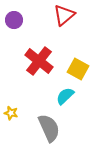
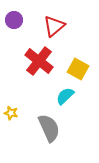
red triangle: moved 10 px left, 11 px down
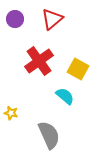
purple circle: moved 1 px right, 1 px up
red triangle: moved 2 px left, 7 px up
red cross: rotated 16 degrees clockwise
cyan semicircle: rotated 84 degrees clockwise
gray semicircle: moved 7 px down
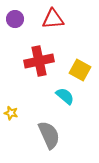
red triangle: moved 1 px right; rotated 35 degrees clockwise
red cross: rotated 24 degrees clockwise
yellow square: moved 2 px right, 1 px down
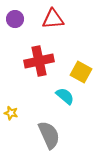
yellow square: moved 1 px right, 2 px down
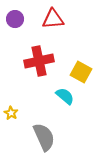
yellow star: rotated 16 degrees clockwise
gray semicircle: moved 5 px left, 2 px down
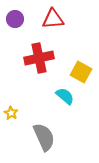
red cross: moved 3 px up
